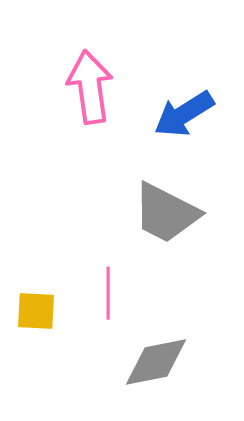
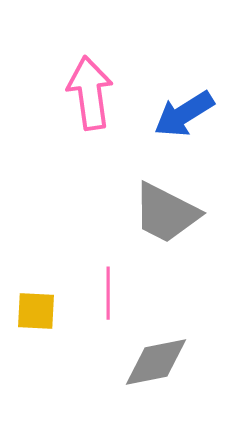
pink arrow: moved 6 px down
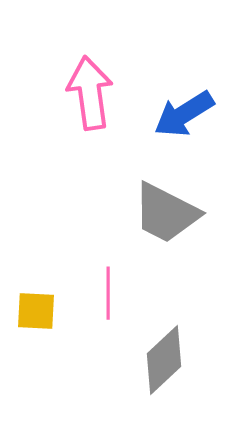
gray diamond: moved 8 px right, 2 px up; rotated 32 degrees counterclockwise
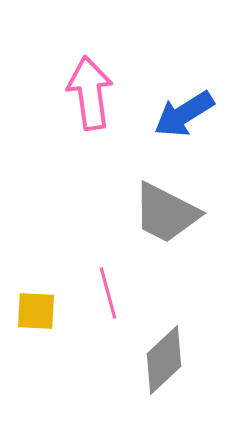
pink line: rotated 15 degrees counterclockwise
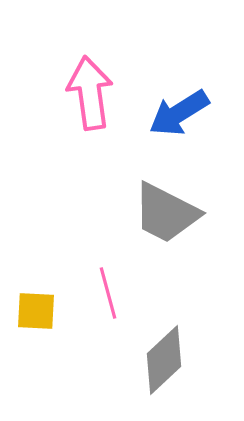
blue arrow: moved 5 px left, 1 px up
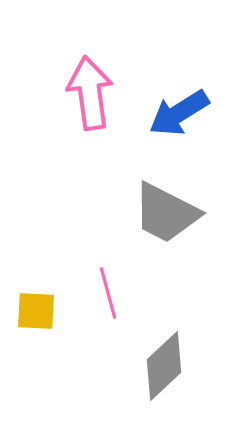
gray diamond: moved 6 px down
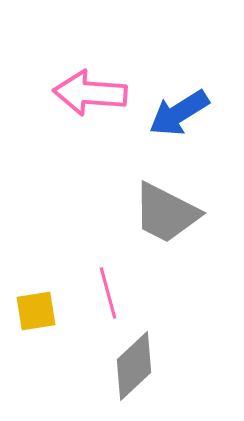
pink arrow: rotated 78 degrees counterclockwise
yellow square: rotated 12 degrees counterclockwise
gray diamond: moved 30 px left
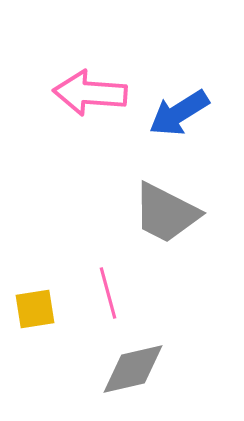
yellow square: moved 1 px left, 2 px up
gray diamond: moved 1 px left, 3 px down; rotated 30 degrees clockwise
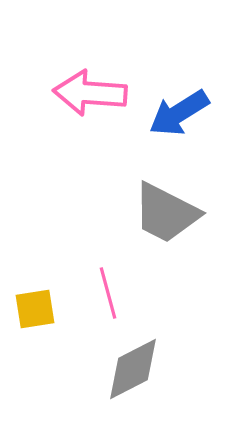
gray diamond: rotated 14 degrees counterclockwise
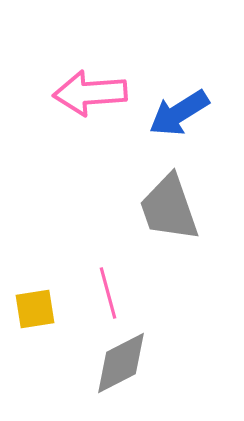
pink arrow: rotated 8 degrees counterclockwise
gray trapezoid: moved 3 px right, 5 px up; rotated 44 degrees clockwise
gray diamond: moved 12 px left, 6 px up
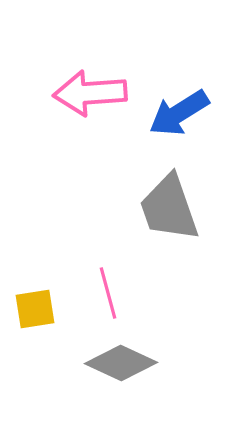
gray diamond: rotated 52 degrees clockwise
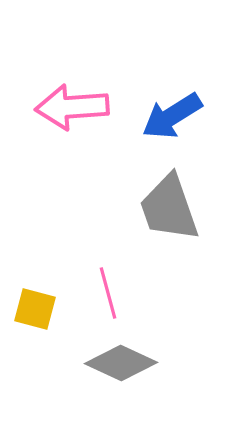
pink arrow: moved 18 px left, 14 px down
blue arrow: moved 7 px left, 3 px down
yellow square: rotated 24 degrees clockwise
